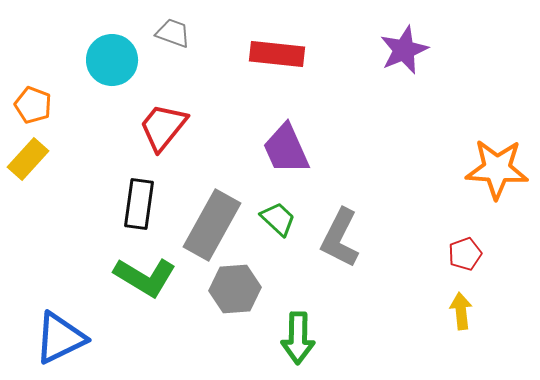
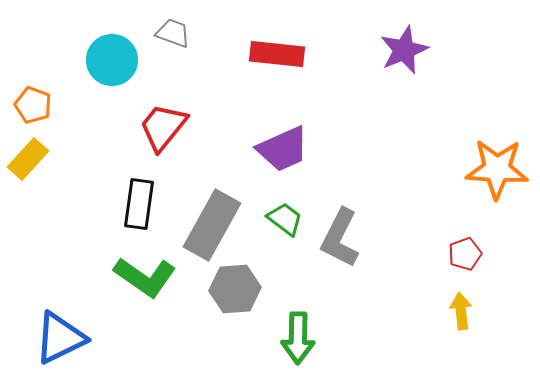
purple trapezoid: moved 3 px left; rotated 90 degrees counterclockwise
green trapezoid: moved 7 px right; rotated 6 degrees counterclockwise
green L-shape: rotated 4 degrees clockwise
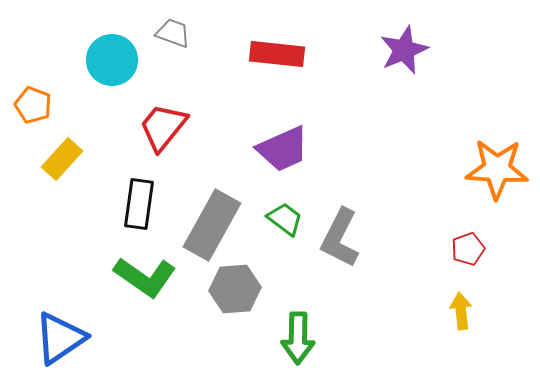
yellow rectangle: moved 34 px right
red pentagon: moved 3 px right, 5 px up
blue triangle: rotated 8 degrees counterclockwise
